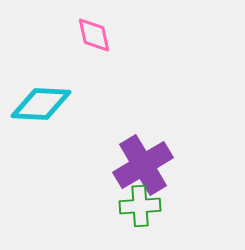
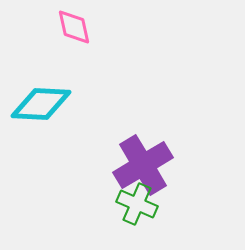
pink diamond: moved 20 px left, 8 px up
green cross: moved 3 px left, 2 px up; rotated 27 degrees clockwise
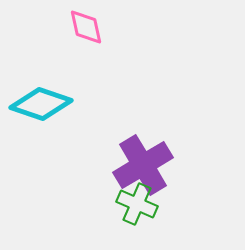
pink diamond: moved 12 px right
cyan diamond: rotated 16 degrees clockwise
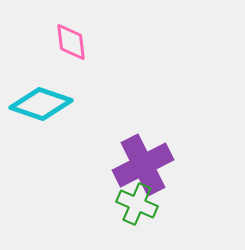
pink diamond: moved 15 px left, 15 px down; rotated 6 degrees clockwise
purple cross: rotated 4 degrees clockwise
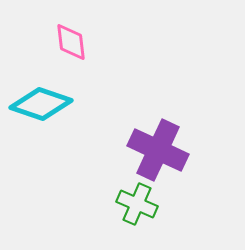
purple cross: moved 15 px right, 15 px up; rotated 38 degrees counterclockwise
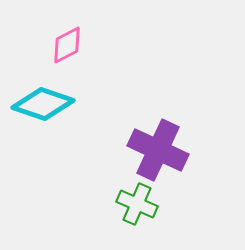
pink diamond: moved 4 px left, 3 px down; rotated 69 degrees clockwise
cyan diamond: moved 2 px right
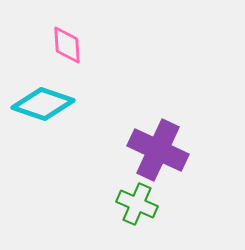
pink diamond: rotated 66 degrees counterclockwise
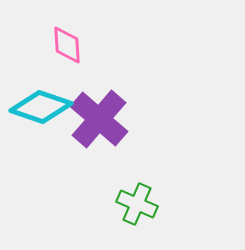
cyan diamond: moved 2 px left, 3 px down
purple cross: moved 59 px left, 31 px up; rotated 16 degrees clockwise
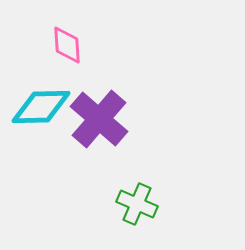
cyan diamond: rotated 20 degrees counterclockwise
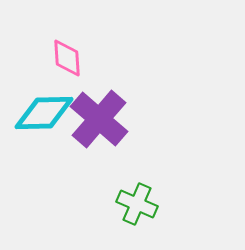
pink diamond: moved 13 px down
cyan diamond: moved 3 px right, 6 px down
